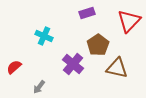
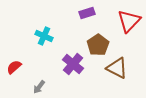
brown triangle: rotated 15 degrees clockwise
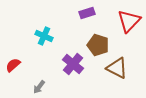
brown pentagon: rotated 20 degrees counterclockwise
red semicircle: moved 1 px left, 2 px up
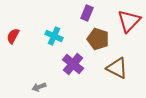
purple rectangle: rotated 49 degrees counterclockwise
cyan cross: moved 10 px right
brown pentagon: moved 6 px up
red semicircle: moved 29 px up; rotated 21 degrees counterclockwise
gray arrow: rotated 32 degrees clockwise
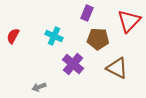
brown pentagon: rotated 15 degrees counterclockwise
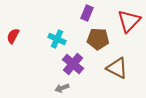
cyan cross: moved 3 px right, 3 px down
gray arrow: moved 23 px right, 1 px down
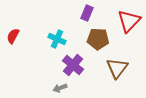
purple cross: moved 1 px down
brown triangle: rotated 40 degrees clockwise
gray arrow: moved 2 px left
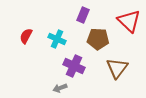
purple rectangle: moved 4 px left, 2 px down
red triangle: rotated 30 degrees counterclockwise
red semicircle: moved 13 px right
purple cross: moved 1 px right, 1 px down; rotated 15 degrees counterclockwise
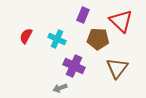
red triangle: moved 8 px left
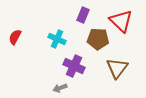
red semicircle: moved 11 px left, 1 px down
